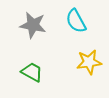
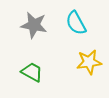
cyan semicircle: moved 2 px down
gray star: moved 1 px right
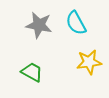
gray star: moved 5 px right
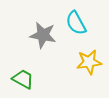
gray star: moved 4 px right, 10 px down
green trapezoid: moved 9 px left, 7 px down
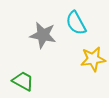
yellow star: moved 4 px right, 3 px up
green trapezoid: moved 2 px down
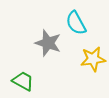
gray star: moved 5 px right, 8 px down; rotated 8 degrees clockwise
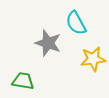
green trapezoid: rotated 20 degrees counterclockwise
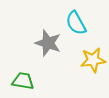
yellow star: moved 1 px down
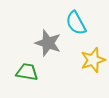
yellow star: rotated 10 degrees counterclockwise
green trapezoid: moved 4 px right, 9 px up
